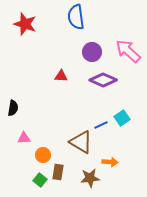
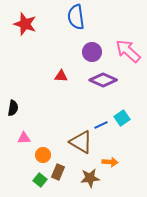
brown rectangle: rotated 14 degrees clockwise
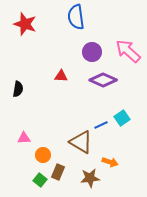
black semicircle: moved 5 px right, 19 px up
orange arrow: rotated 14 degrees clockwise
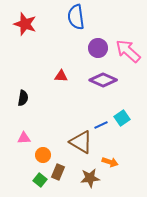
purple circle: moved 6 px right, 4 px up
black semicircle: moved 5 px right, 9 px down
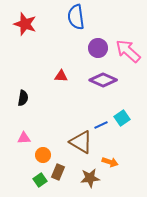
green square: rotated 16 degrees clockwise
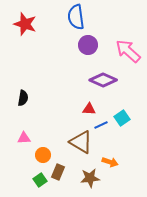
purple circle: moved 10 px left, 3 px up
red triangle: moved 28 px right, 33 px down
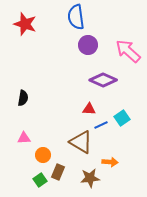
orange arrow: rotated 14 degrees counterclockwise
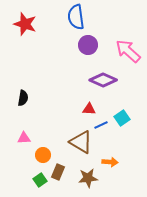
brown star: moved 2 px left
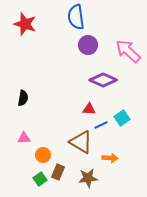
orange arrow: moved 4 px up
green square: moved 1 px up
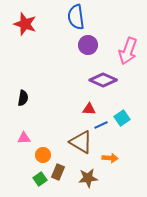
pink arrow: rotated 112 degrees counterclockwise
